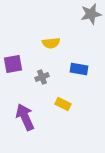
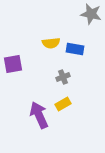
gray star: rotated 25 degrees clockwise
blue rectangle: moved 4 px left, 20 px up
gray cross: moved 21 px right
yellow rectangle: rotated 56 degrees counterclockwise
purple arrow: moved 14 px right, 2 px up
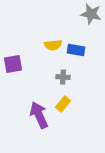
yellow semicircle: moved 2 px right, 2 px down
blue rectangle: moved 1 px right, 1 px down
gray cross: rotated 24 degrees clockwise
yellow rectangle: rotated 21 degrees counterclockwise
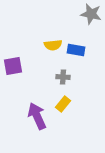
purple square: moved 2 px down
purple arrow: moved 2 px left, 1 px down
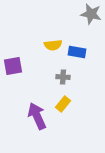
blue rectangle: moved 1 px right, 2 px down
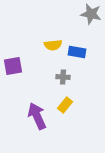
yellow rectangle: moved 2 px right, 1 px down
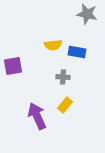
gray star: moved 4 px left
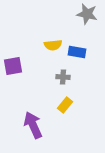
purple arrow: moved 4 px left, 9 px down
